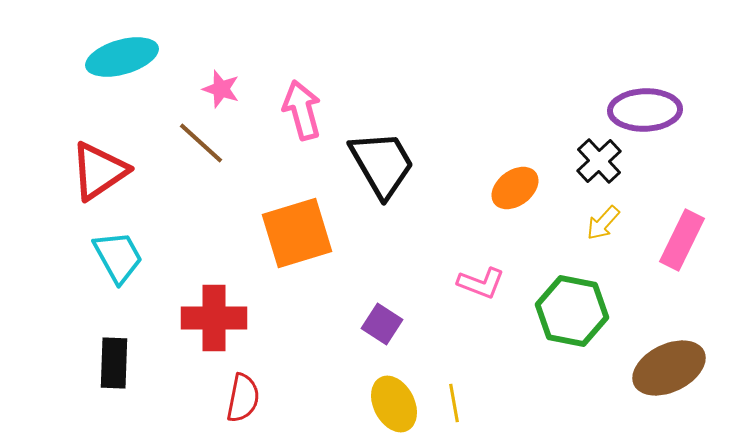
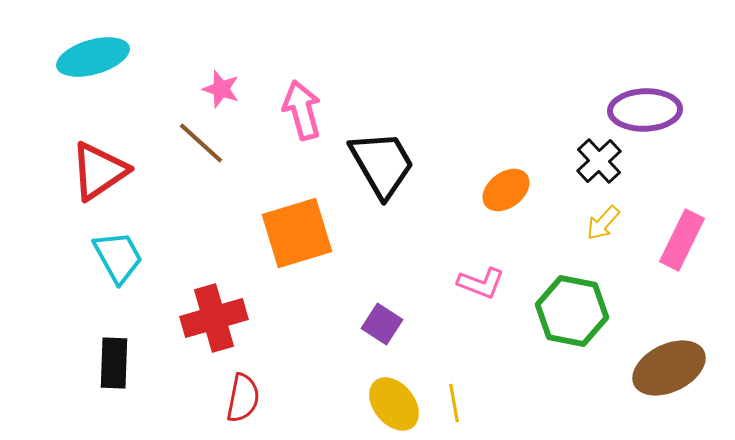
cyan ellipse: moved 29 px left
orange ellipse: moved 9 px left, 2 px down
red cross: rotated 16 degrees counterclockwise
yellow ellipse: rotated 12 degrees counterclockwise
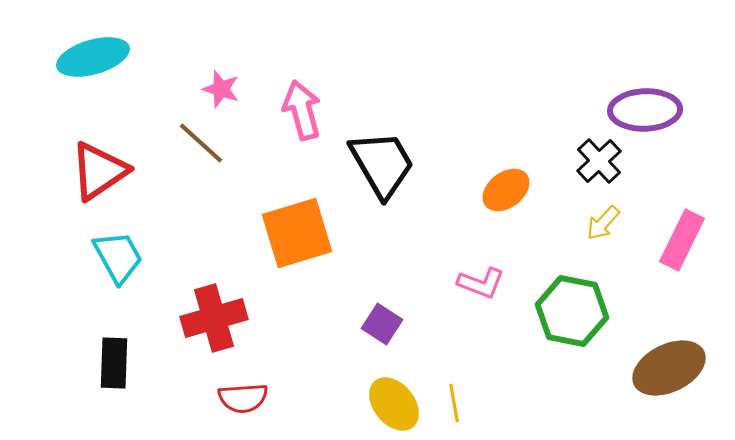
red semicircle: rotated 75 degrees clockwise
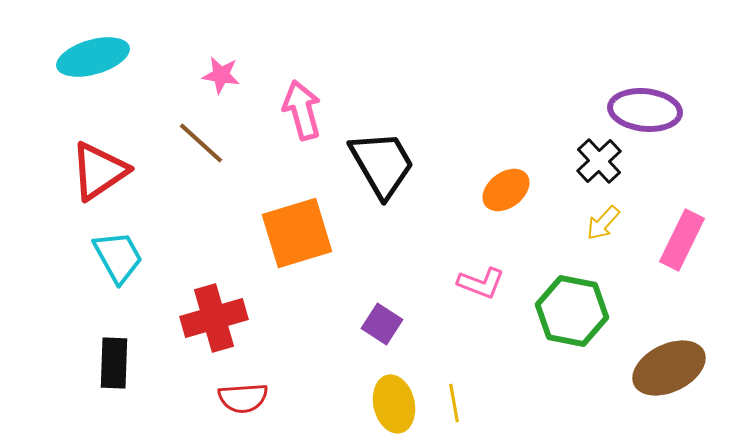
pink star: moved 14 px up; rotated 9 degrees counterclockwise
purple ellipse: rotated 8 degrees clockwise
yellow ellipse: rotated 26 degrees clockwise
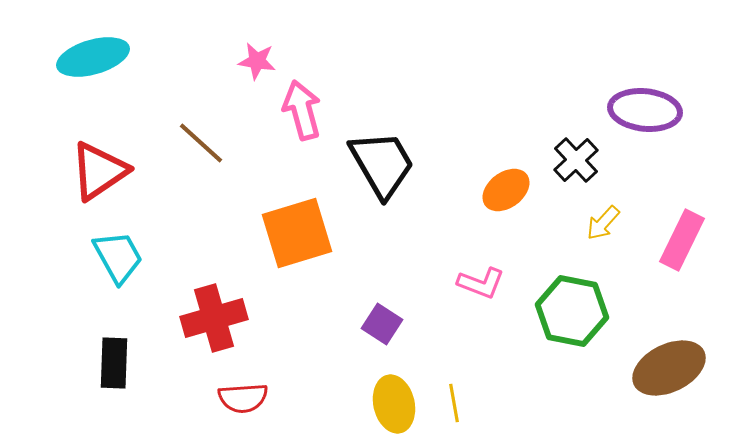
pink star: moved 36 px right, 14 px up
black cross: moved 23 px left, 1 px up
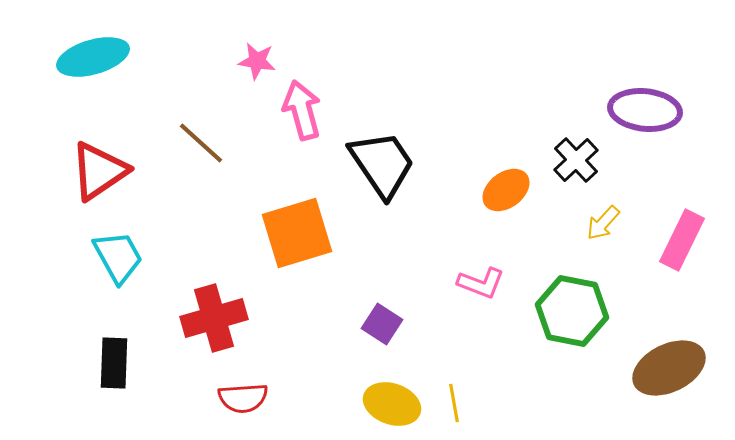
black trapezoid: rotated 4 degrees counterclockwise
yellow ellipse: moved 2 px left; rotated 58 degrees counterclockwise
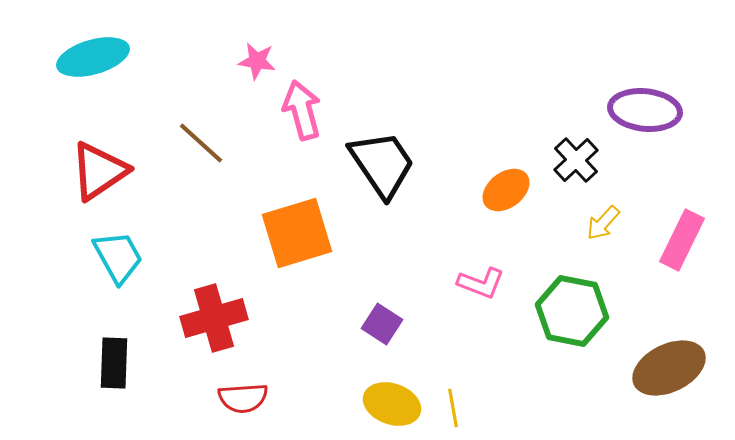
yellow line: moved 1 px left, 5 px down
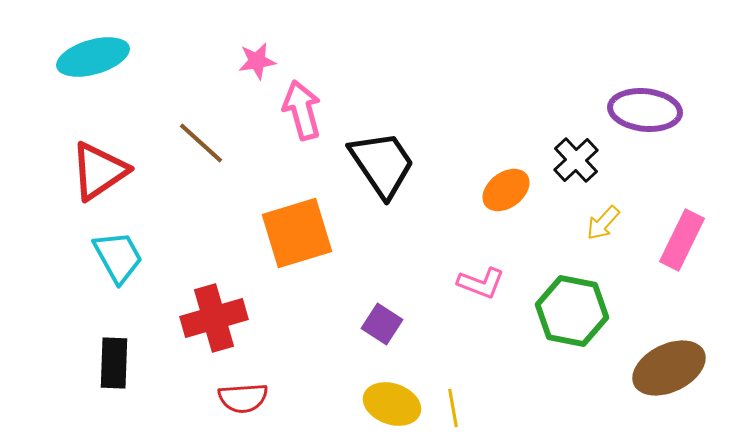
pink star: rotated 18 degrees counterclockwise
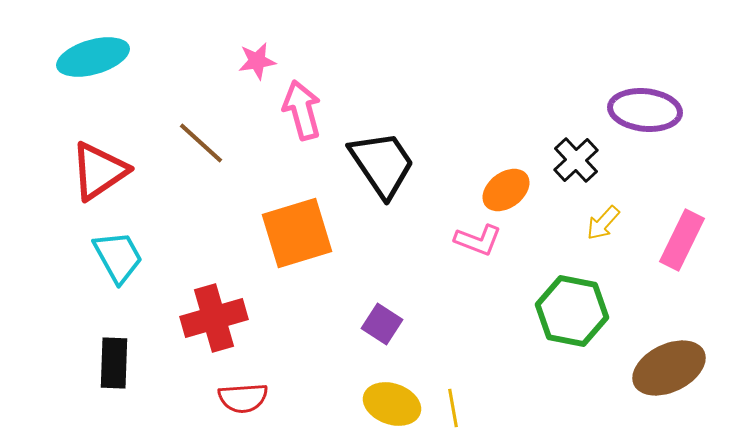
pink L-shape: moved 3 px left, 43 px up
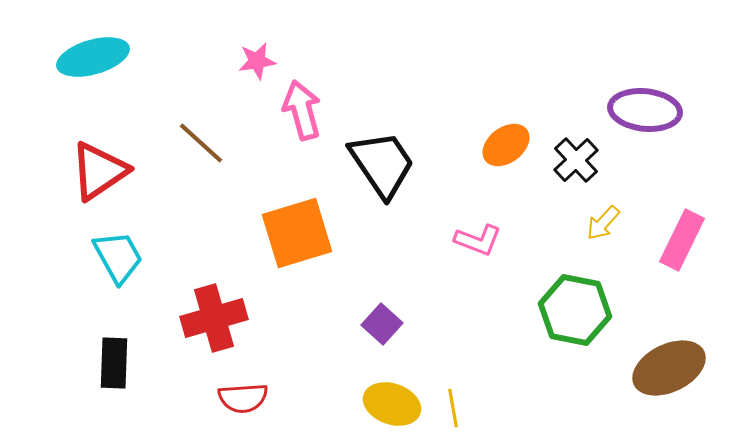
orange ellipse: moved 45 px up
green hexagon: moved 3 px right, 1 px up
purple square: rotated 9 degrees clockwise
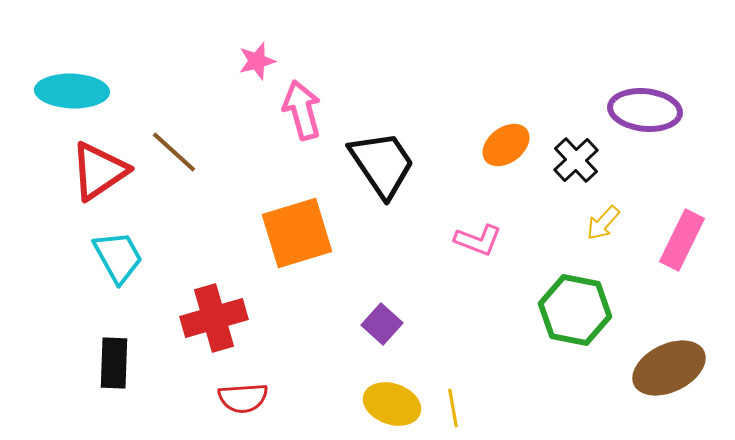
cyan ellipse: moved 21 px left, 34 px down; rotated 18 degrees clockwise
pink star: rotated 6 degrees counterclockwise
brown line: moved 27 px left, 9 px down
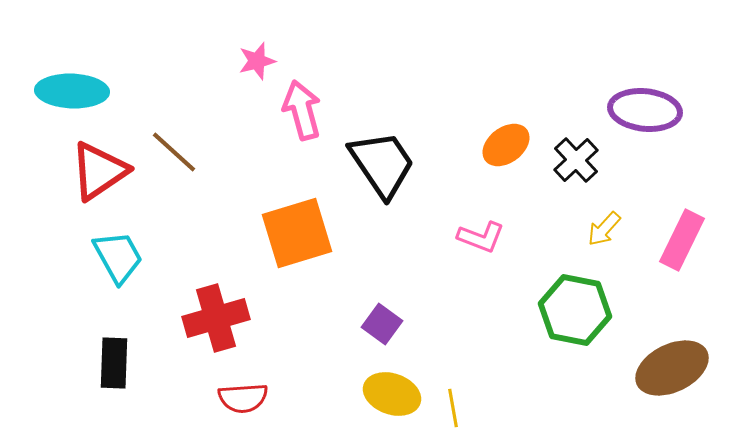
yellow arrow: moved 1 px right, 6 px down
pink L-shape: moved 3 px right, 3 px up
red cross: moved 2 px right
purple square: rotated 6 degrees counterclockwise
brown ellipse: moved 3 px right
yellow ellipse: moved 10 px up
